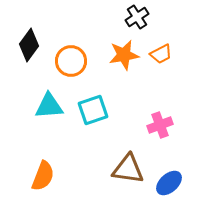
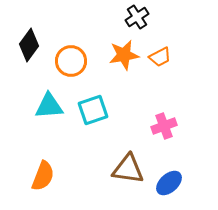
orange trapezoid: moved 1 px left, 3 px down
pink cross: moved 4 px right, 1 px down
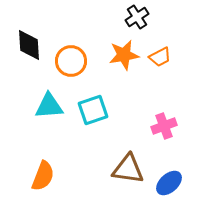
black diamond: rotated 40 degrees counterclockwise
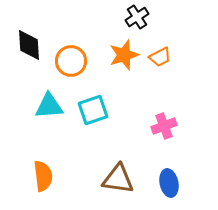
orange star: rotated 8 degrees counterclockwise
brown triangle: moved 10 px left, 10 px down
orange semicircle: rotated 28 degrees counterclockwise
blue ellipse: rotated 60 degrees counterclockwise
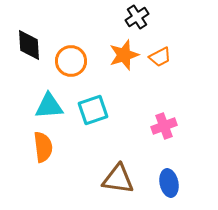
orange semicircle: moved 29 px up
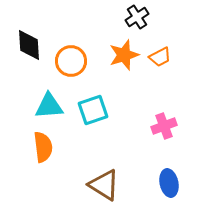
brown triangle: moved 14 px left, 6 px down; rotated 24 degrees clockwise
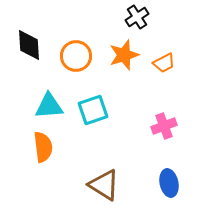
orange trapezoid: moved 4 px right, 6 px down
orange circle: moved 5 px right, 5 px up
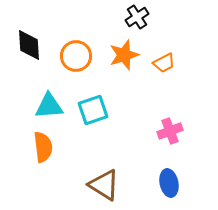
pink cross: moved 6 px right, 5 px down
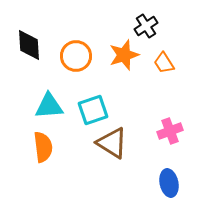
black cross: moved 9 px right, 9 px down
orange trapezoid: rotated 85 degrees clockwise
brown triangle: moved 8 px right, 42 px up
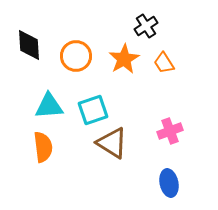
orange star: moved 4 px down; rotated 12 degrees counterclockwise
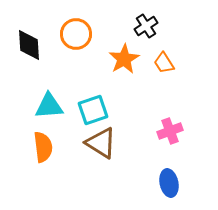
orange circle: moved 22 px up
brown triangle: moved 11 px left
